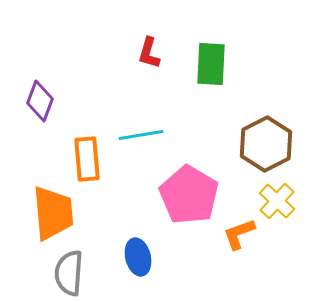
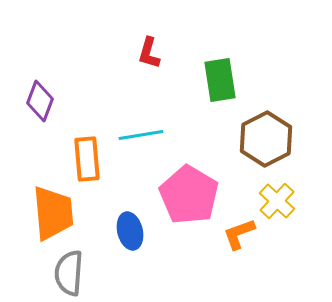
green rectangle: moved 9 px right, 16 px down; rotated 12 degrees counterclockwise
brown hexagon: moved 5 px up
blue ellipse: moved 8 px left, 26 px up
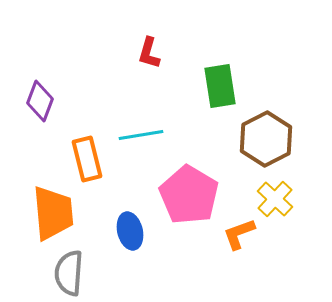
green rectangle: moved 6 px down
orange rectangle: rotated 9 degrees counterclockwise
yellow cross: moved 2 px left, 2 px up
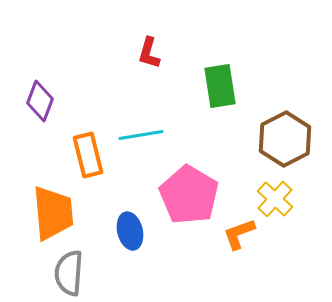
brown hexagon: moved 19 px right
orange rectangle: moved 1 px right, 4 px up
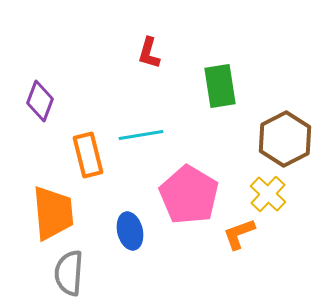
yellow cross: moved 7 px left, 5 px up
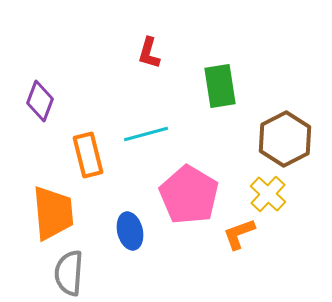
cyan line: moved 5 px right, 1 px up; rotated 6 degrees counterclockwise
